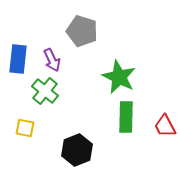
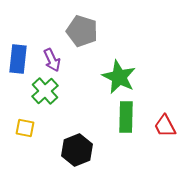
green cross: rotated 8 degrees clockwise
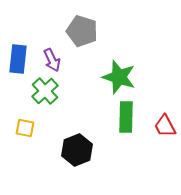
green star: rotated 8 degrees counterclockwise
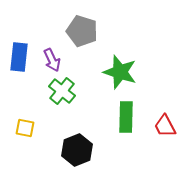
blue rectangle: moved 1 px right, 2 px up
green star: moved 1 px right, 5 px up
green cross: moved 17 px right; rotated 8 degrees counterclockwise
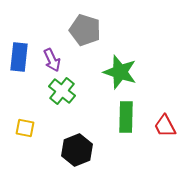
gray pentagon: moved 3 px right, 1 px up
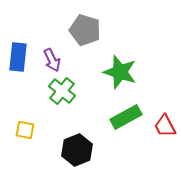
blue rectangle: moved 1 px left
green rectangle: rotated 60 degrees clockwise
yellow square: moved 2 px down
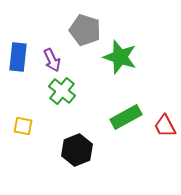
green star: moved 15 px up
yellow square: moved 2 px left, 4 px up
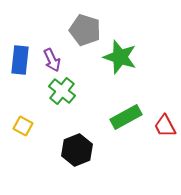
blue rectangle: moved 2 px right, 3 px down
yellow square: rotated 18 degrees clockwise
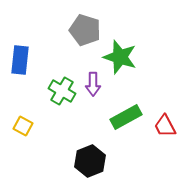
purple arrow: moved 41 px right, 24 px down; rotated 25 degrees clockwise
green cross: rotated 8 degrees counterclockwise
black hexagon: moved 13 px right, 11 px down
